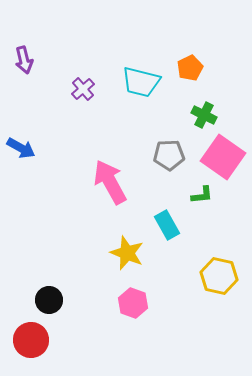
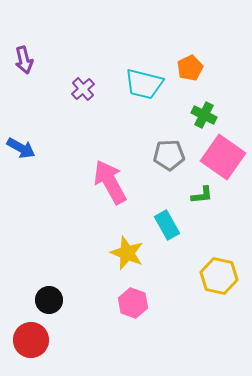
cyan trapezoid: moved 3 px right, 2 px down
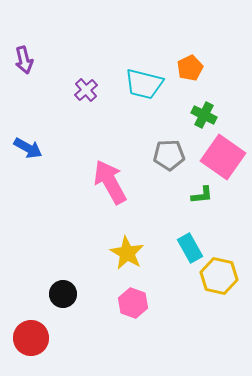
purple cross: moved 3 px right, 1 px down
blue arrow: moved 7 px right
cyan rectangle: moved 23 px right, 23 px down
yellow star: rotated 8 degrees clockwise
black circle: moved 14 px right, 6 px up
red circle: moved 2 px up
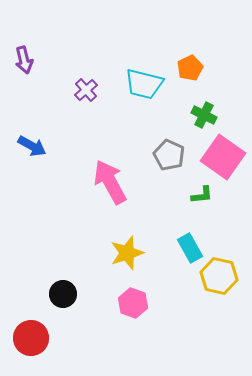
blue arrow: moved 4 px right, 2 px up
gray pentagon: rotated 28 degrees clockwise
yellow star: rotated 24 degrees clockwise
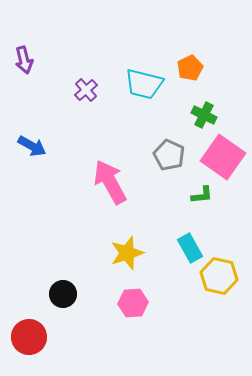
pink hexagon: rotated 24 degrees counterclockwise
red circle: moved 2 px left, 1 px up
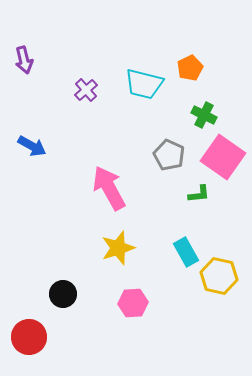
pink arrow: moved 1 px left, 6 px down
green L-shape: moved 3 px left, 1 px up
cyan rectangle: moved 4 px left, 4 px down
yellow star: moved 9 px left, 5 px up
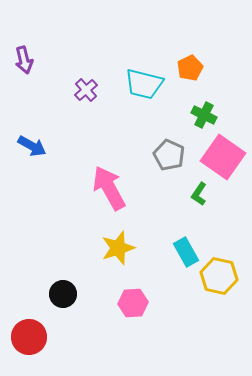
green L-shape: rotated 130 degrees clockwise
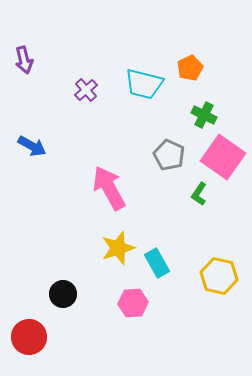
cyan rectangle: moved 29 px left, 11 px down
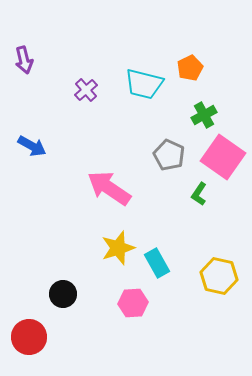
green cross: rotated 35 degrees clockwise
pink arrow: rotated 27 degrees counterclockwise
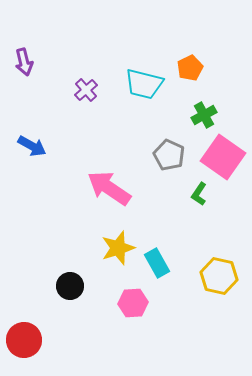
purple arrow: moved 2 px down
black circle: moved 7 px right, 8 px up
red circle: moved 5 px left, 3 px down
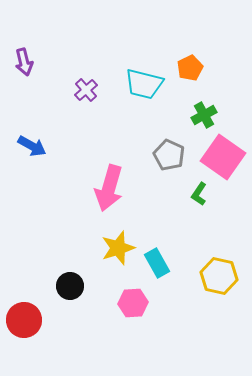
pink arrow: rotated 108 degrees counterclockwise
red circle: moved 20 px up
